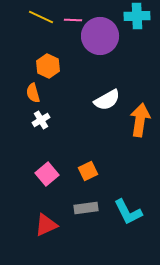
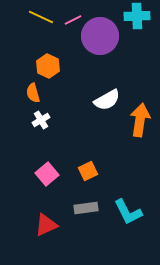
pink line: rotated 30 degrees counterclockwise
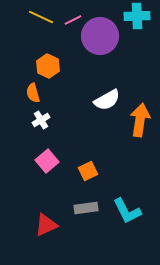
pink square: moved 13 px up
cyan L-shape: moved 1 px left, 1 px up
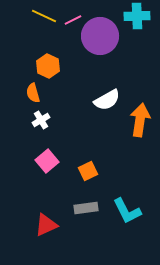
yellow line: moved 3 px right, 1 px up
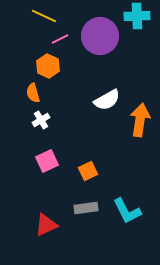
pink line: moved 13 px left, 19 px down
pink square: rotated 15 degrees clockwise
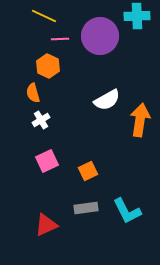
pink line: rotated 24 degrees clockwise
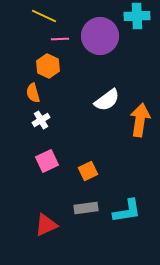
white semicircle: rotated 8 degrees counterclockwise
cyan L-shape: rotated 72 degrees counterclockwise
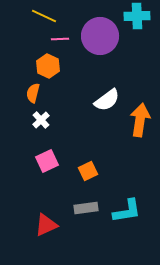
orange semicircle: rotated 30 degrees clockwise
white cross: rotated 12 degrees counterclockwise
